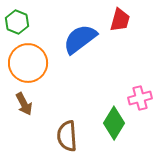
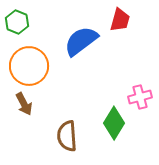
blue semicircle: moved 1 px right, 2 px down
orange circle: moved 1 px right, 3 px down
pink cross: moved 1 px up
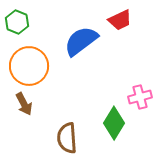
red trapezoid: rotated 50 degrees clockwise
brown semicircle: moved 2 px down
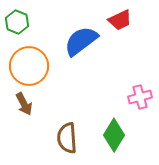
green diamond: moved 12 px down
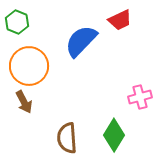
blue semicircle: rotated 9 degrees counterclockwise
brown arrow: moved 2 px up
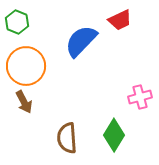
orange circle: moved 3 px left
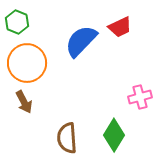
red trapezoid: moved 7 px down
orange circle: moved 1 px right, 3 px up
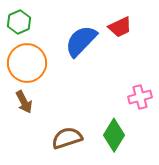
green hexagon: moved 2 px right; rotated 15 degrees clockwise
brown semicircle: rotated 76 degrees clockwise
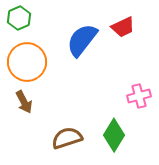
green hexagon: moved 4 px up
red trapezoid: moved 3 px right
blue semicircle: moved 1 px right, 1 px up; rotated 6 degrees counterclockwise
orange circle: moved 1 px up
pink cross: moved 1 px left, 1 px up
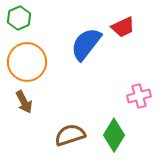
blue semicircle: moved 4 px right, 4 px down
brown semicircle: moved 3 px right, 3 px up
